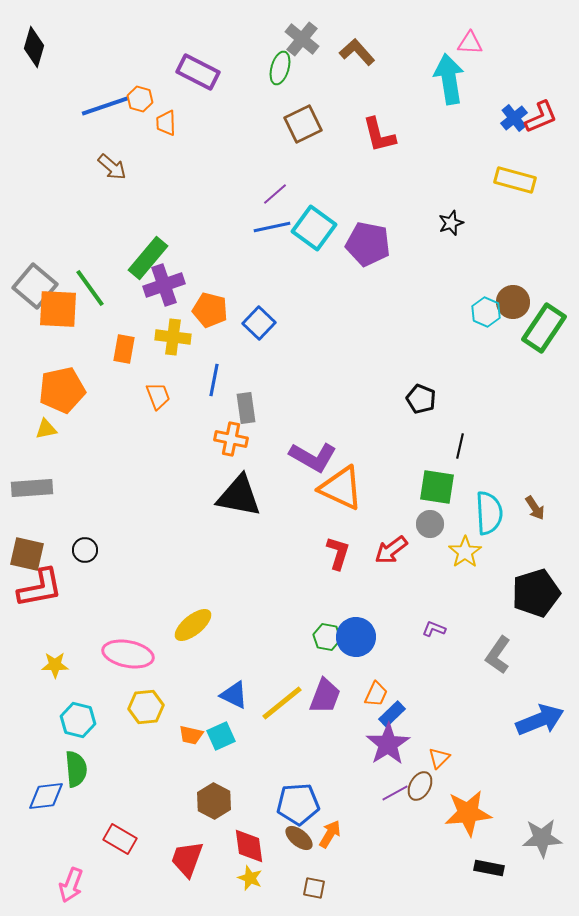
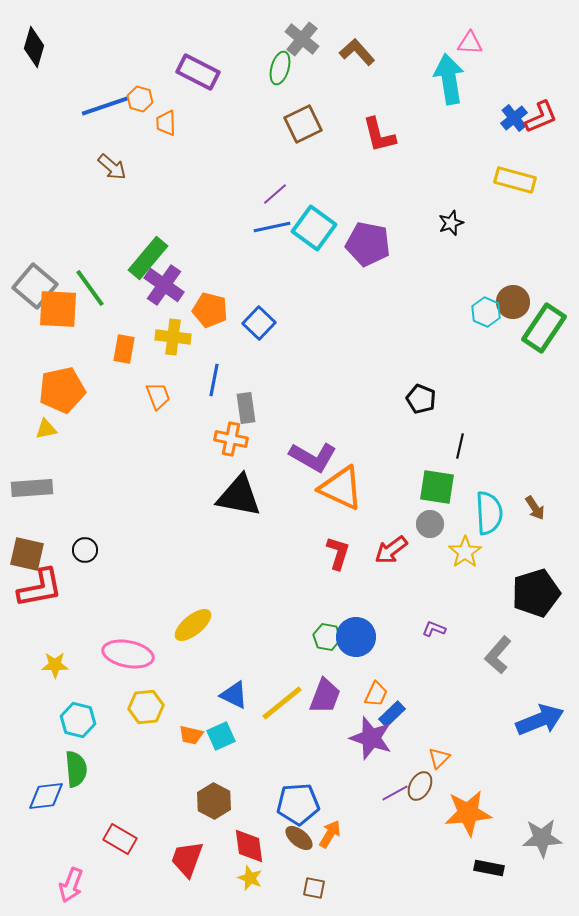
purple cross at (164, 285): rotated 36 degrees counterclockwise
gray L-shape at (498, 655): rotated 6 degrees clockwise
purple star at (388, 744): moved 17 px left, 6 px up; rotated 21 degrees counterclockwise
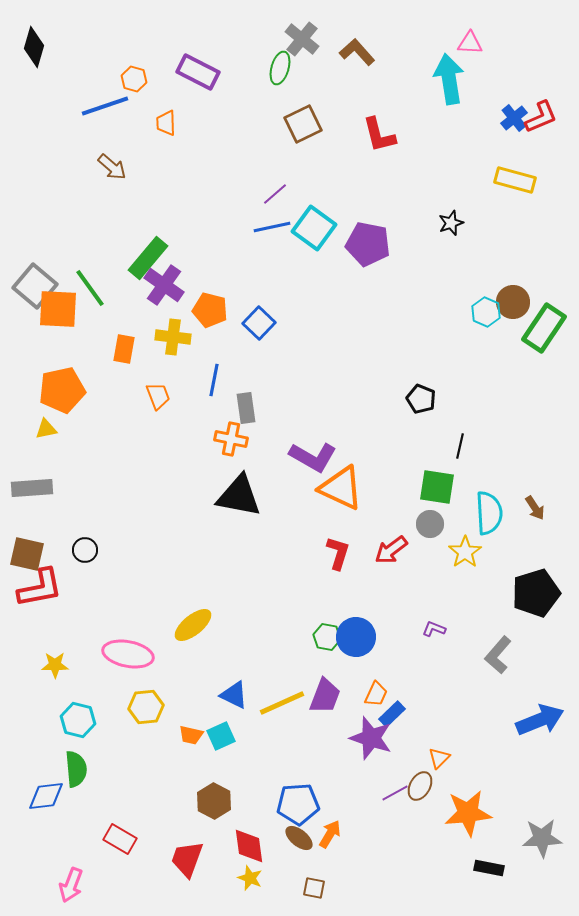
orange hexagon at (140, 99): moved 6 px left, 20 px up
yellow line at (282, 703): rotated 15 degrees clockwise
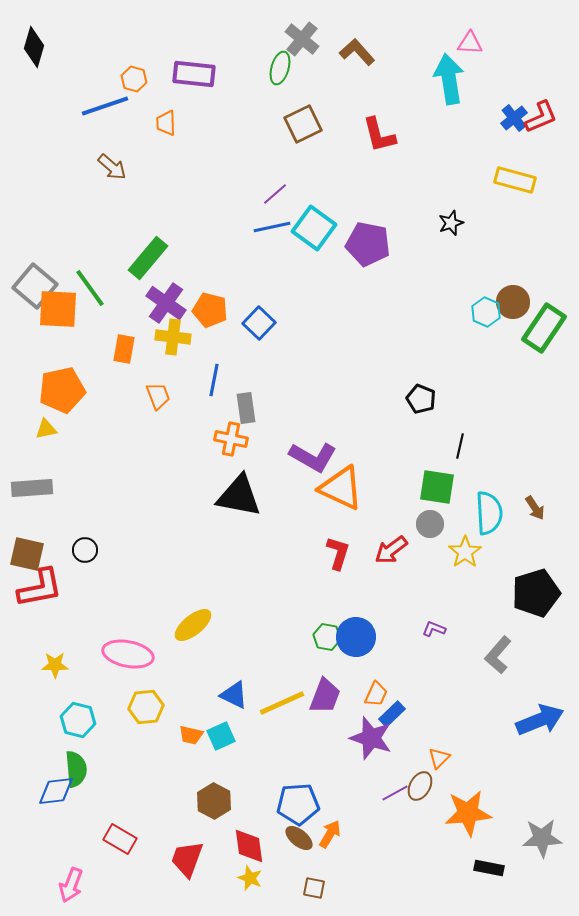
purple rectangle at (198, 72): moved 4 px left, 2 px down; rotated 21 degrees counterclockwise
purple cross at (164, 285): moved 2 px right, 18 px down
blue diamond at (46, 796): moved 10 px right, 5 px up
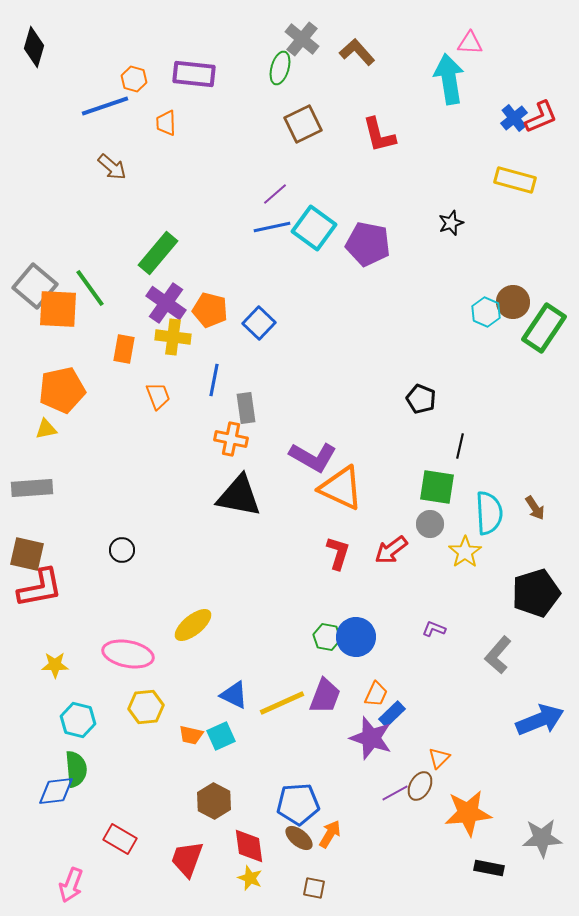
green rectangle at (148, 258): moved 10 px right, 5 px up
black circle at (85, 550): moved 37 px right
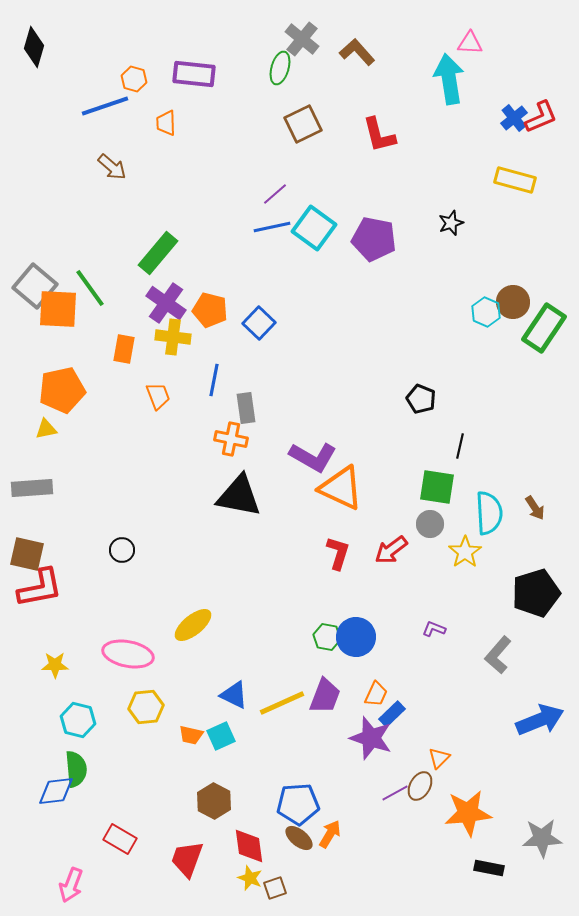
purple pentagon at (368, 244): moved 6 px right, 5 px up
brown square at (314, 888): moved 39 px left; rotated 30 degrees counterclockwise
